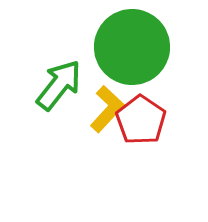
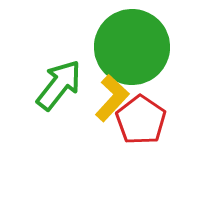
yellow L-shape: moved 5 px right, 11 px up
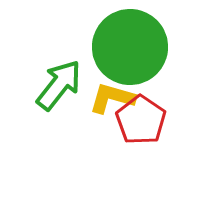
green circle: moved 2 px left
yellow L-shape: rotated 117 degrees counterclockwise
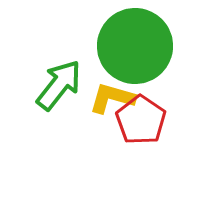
green circle: moved 5 px right, 1 px up
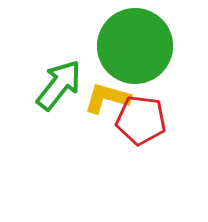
yellow L-shape: moved 5 px left
red pentagon: rotated 27 degrees counterclockwise
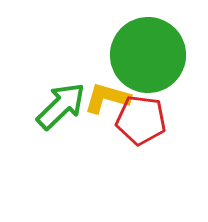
green circle: moved 13 px right, 9 px down
green arrow: moved 2 px right, 21 px down; rotated 8 degrees clockwise
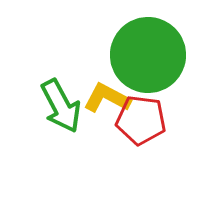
yellow L-shape: rotated 12 degrees clockwise
green arrow: rotated 106 degrees clockwise
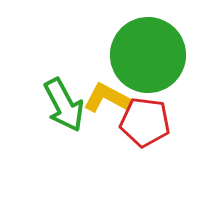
green arrow: moved 3 px right, 1 px up
red pentagon: moved 4 px right, 2 px down
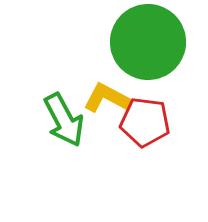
green circle: moved 13 px up
green arrow: moved 15 px down
